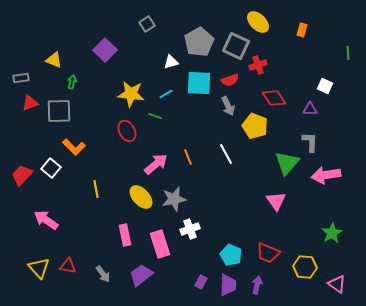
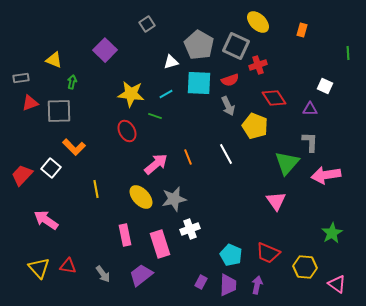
gray pentagon at (199, 42): moved 3 px down; rotated 12 degrees counterclockwise
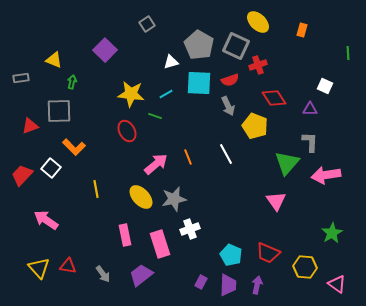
red triangle at (30, 103): moved 23 px down
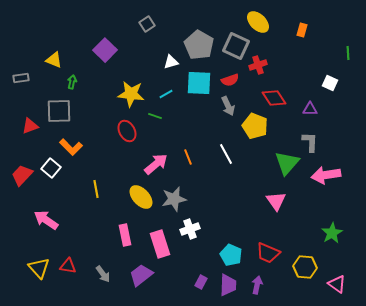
white square at (325, 86): moved 5 px right, 3 px up
orange L-shape at (74, 147): moved 3 px left
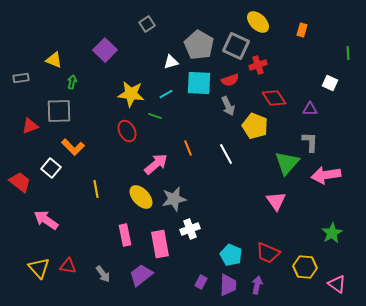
orange L-shape at (71, 147): moved 2 px right
orange line at (188, 157): moved 9 px up
red trapezoid at (22, 175): moved 2 px left, 7 px down; rotated 85 degrees clockwise
pink rectangle at (160, 244): rotated 8 degrees clockwise
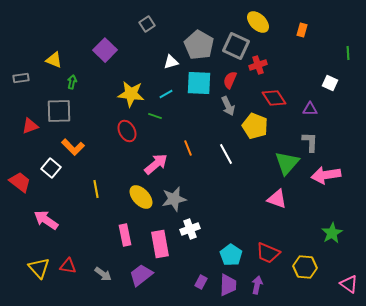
red semicircle at (230, 80): rotated 132 degrees clockwise
pink triangle at (276, 201): moved 1 px right, 2 px up; rotated 35 degrees counterclockwise
cyan pentagon at (231, 255): rotated 10 degrees clockwise
gray arrow at (103, 274): rotated 18 degrees counterclockwise
pink triangle at (337, 284): moved 12 px right
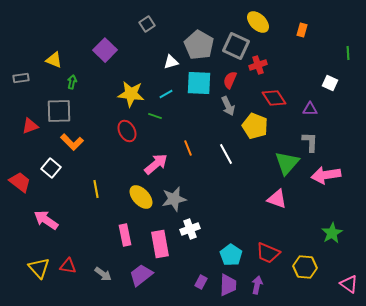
orange L-shape at (73, 147): moved 1 px left, 5 px up
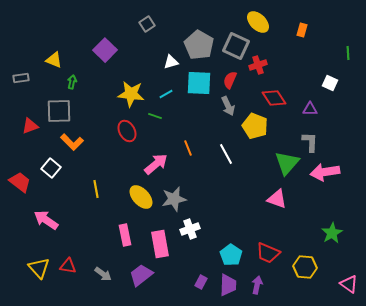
pink arrow at (326, 175): moved 1 px left, 3 px up
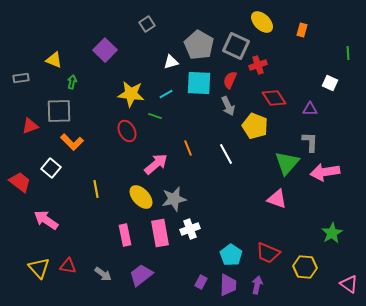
yellow ellipse at (258, 22): moved 4 px right
pink rectangle at (160, 244): moved 11 px up
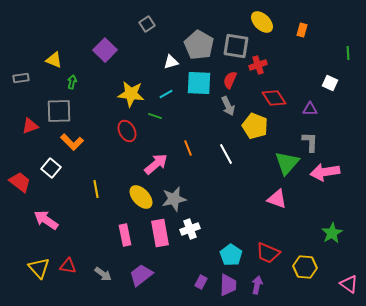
gray square at (236, 46): rotated 16 degrees counterclockwise
